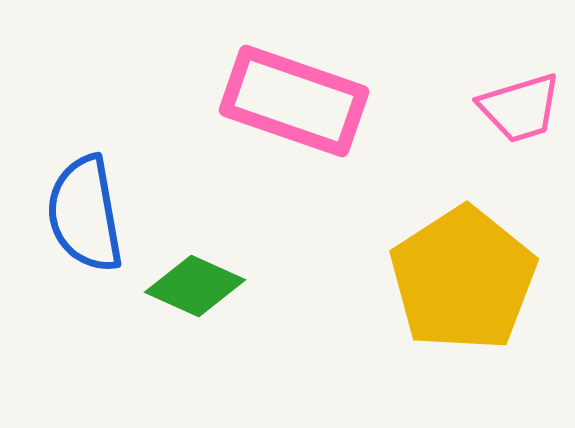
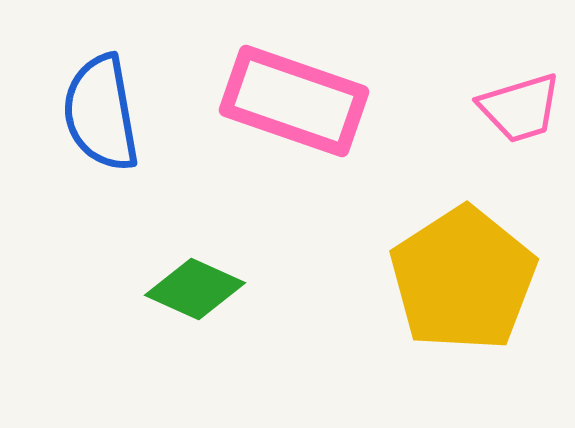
blue semicircle: moved 16 px right, 101 px up
green diamond: moved 3 px down
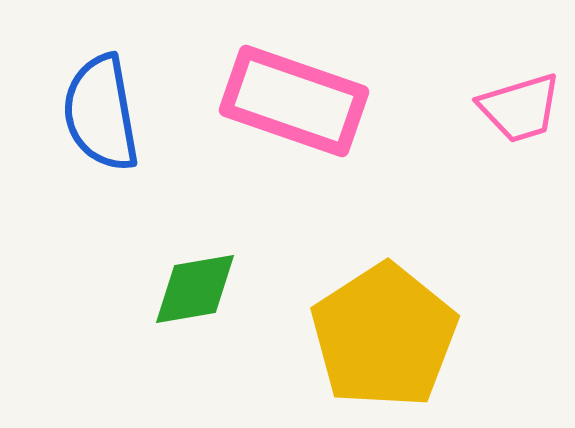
yellow pentagon: moved 79 px left, 57 px down
green diamond: rotated 34 degrees counterclockwise
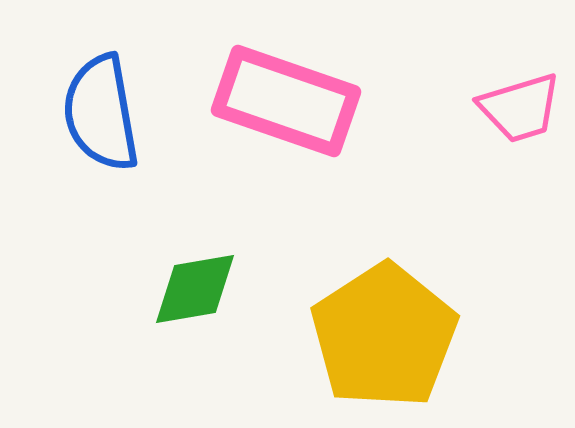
pink rectangle: moved 8 px left
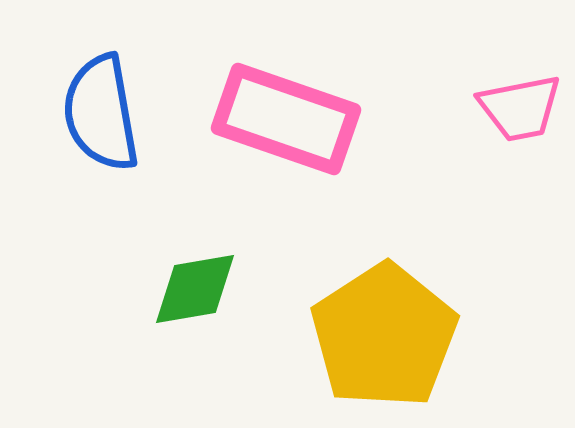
pink rectangle: moved 18 px down
pink trapezoid: rotated 6 degrees clockwise
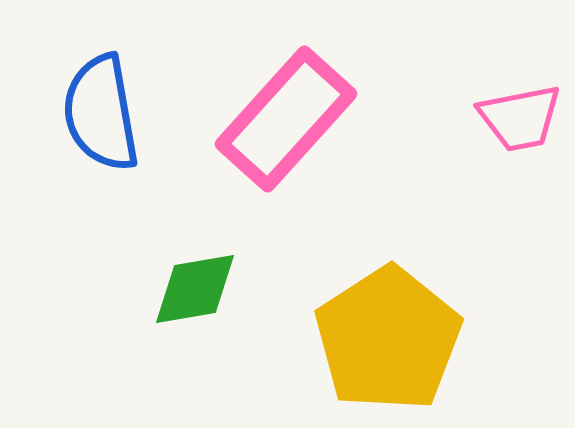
pink trapezoid: moved 10 px down
pink rectangle: rotated 67 degrees counterclockwise
yellow pentagon: moved 4 px right, 3 px down
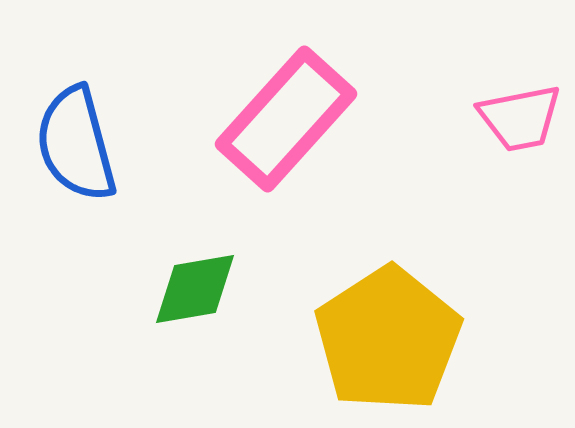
blue semicircle: moved 25 px left, 31 px down; rotated 5 degrees counterclockwise
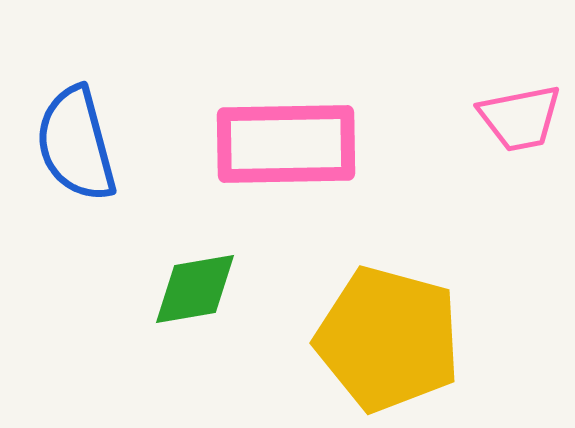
pink rectangle: moved 25 px down; rotated 47 degrees clockwise
yellow pentagon: rotated 24 degrees counterclockwise
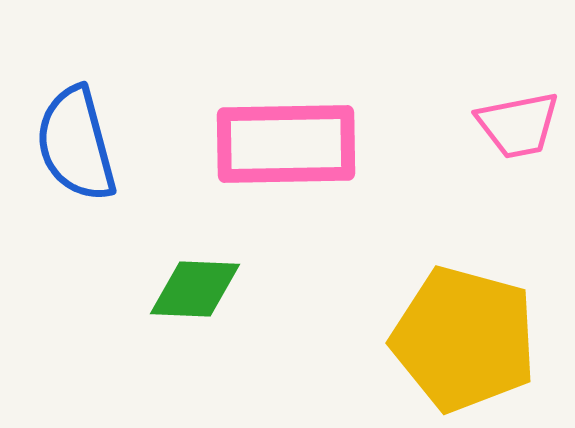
pink trapezoid: moved 2 px left, 7 px down
green diamond: rotated 12 degrees clockwise
yellow pentagon: moved 76 px right
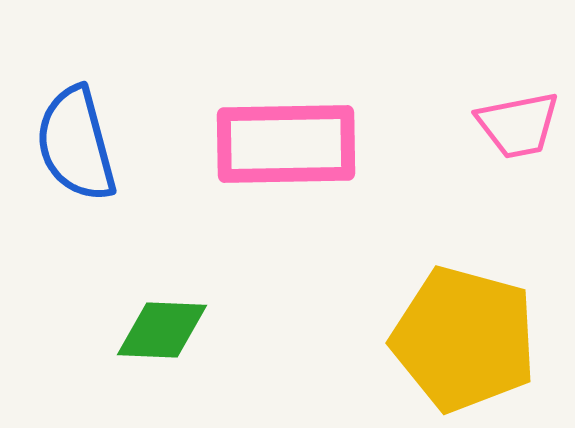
green diamond: moved 33 px left, 41 px down
